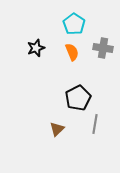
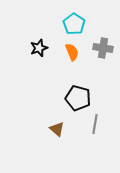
black star: moved 3 px right
black pentagon: rotated 30 degrees counterclockwise
brown triangle: rotated 35 degrees counterclockwise
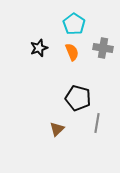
gray line: moved 2 px right, 1 px up
brown triangle: rotated 35 degrees clockwise
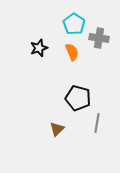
gray cross: moved 4 px left, 10 px up
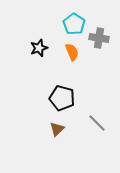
black pentagon: moved 16 px left
gray line: rotated 54 degrees counterclockwise
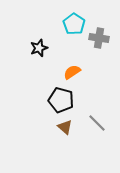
orange semicircle: moved 20 px down; rotated 102 degrees counterclockwise
black pentagon: moved 1 px left, 2 px down
brown triangle: moved 8 px right, 2 px up; rotated 35 degrees counterclockwise
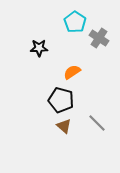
cyan pentagon: moved 1 px right, 2 px up
gray cross: rotated 24 degrees clockwise
black star: rotated 18 degrees clockwise
brown triangle: moved 1 px left, 1 px up
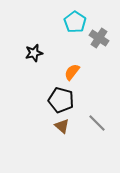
black star: moved 5 px left, 5 px down; rotated 12 degrees counterclockwise
orange semicircle: rotated 18 degrees counterclockwise
brown triangle: moved 2 px left
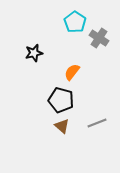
gray line: rotated 66 degrees counterclockwise
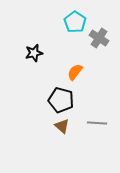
orange semicircle: moved 3 px right
gray line: rotated 24 degrees clockwise
